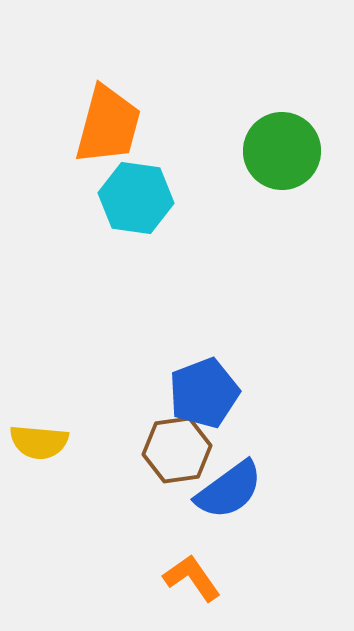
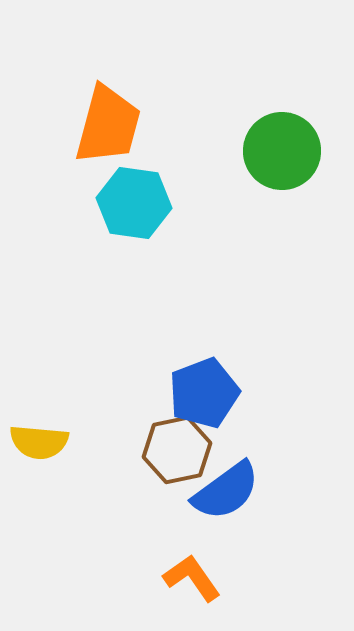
cyan hexagon: moved 2 px left, 5 px down
brown hexagon: rotated 4 degrees counterclockwise
blue semicircle: moved 3 px left, 1 px down
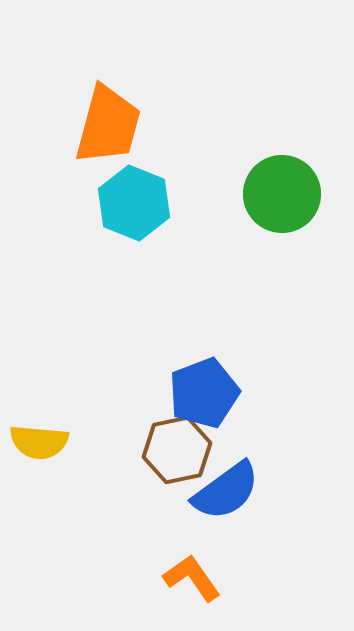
green circle: moved 43 px down
cyan hexagon: rotated 14 degrees clockwise
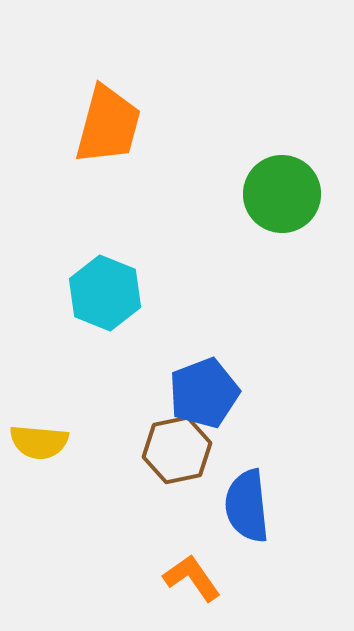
cyan hexagon: moved 29 px left, 90 px down
blue semicircle: moved 21 px right, 15 px down; rotated 120 degrees clockwise
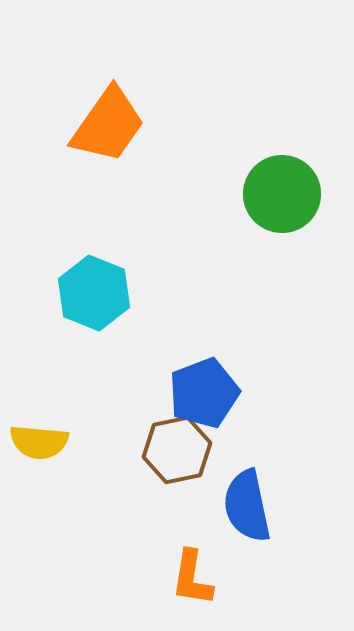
orange trapezoid: rotated 20 degrees clockwise
cyan hexagon: moved 11 px left
blue semicircle: rotated 6 degrees counterclockwise
orange L-shape: rotated 136 degrees counterclockwise
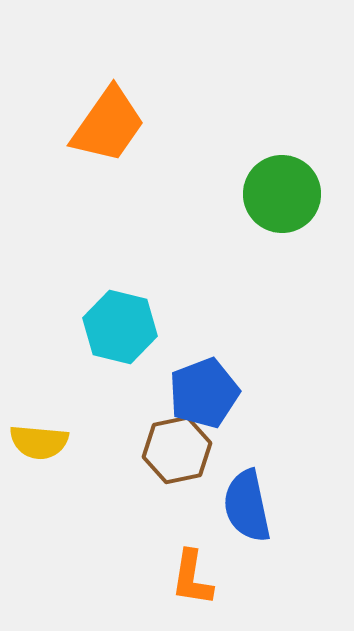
cyan hexagon: moved 26 px right, 34 px down; rotated 8 degrees counterclockwise
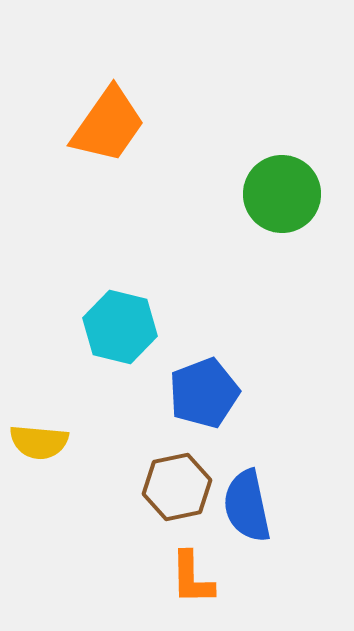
brown hexagon: moved 37 px down
orange L-shape: rotated 10 degrees counterclockwise
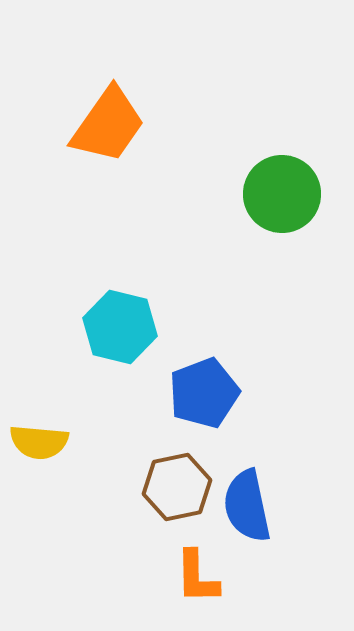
orange L-shape: moved 5 px right, 1 px up
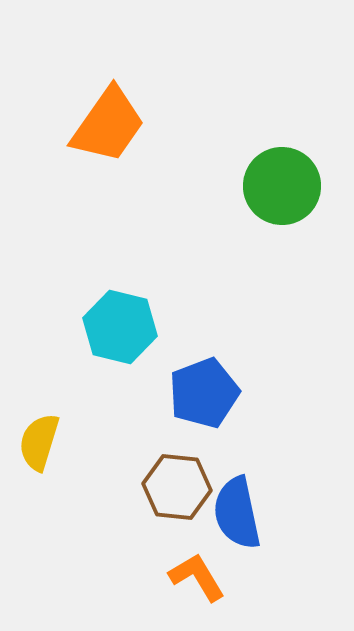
green circle: moved 8 px up
yellow semicircle: rotated 102 degrees clockwise
brown hexagon: rotated 18 degrees clockwise
blue semicircle: moved 10 px left, 7 px down
orange L-shape: rotated 150 degrees clockwise
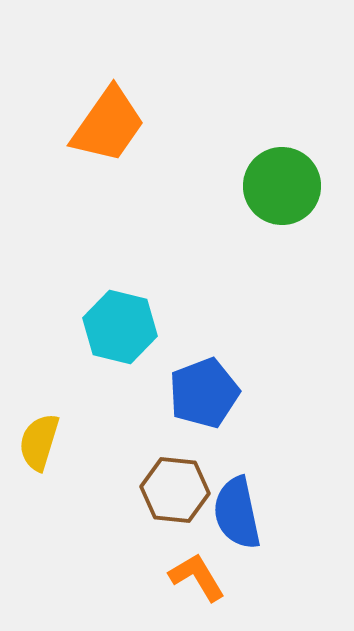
brown hexagon: moved 2 px left, 3 px down
